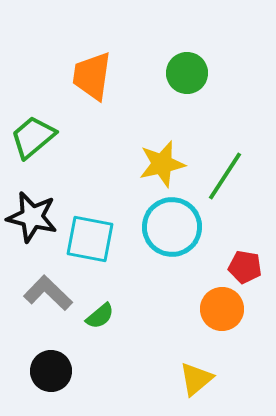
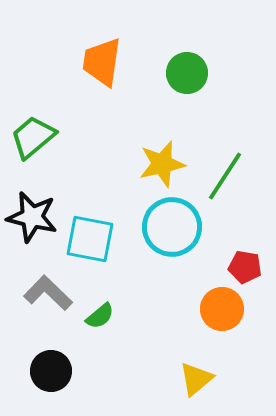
orange trapezoid: moved 10 px right, 14 px up
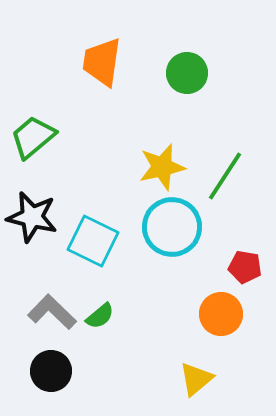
yellow star: moved 3 px down
cyan square: moved 3 px right, 2 px down; rotated 15 degrees clockwise
gray L-shape: moved 4 px right, 19 px down
orange circle: moved 1 px left, 5 px down
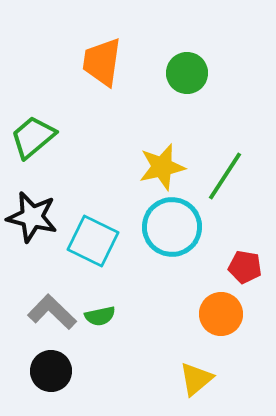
green semicircle: rotated 28 degrees clockwise
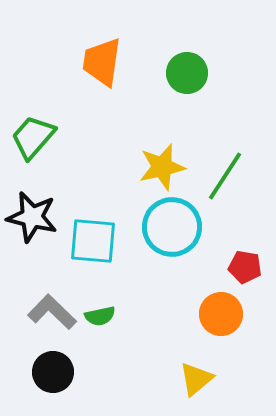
green trapezoid: rotated 9 degrees counterclockwise
cyan square: rotated 21 degrees counterclockwise
black circle: moved 2 px right, 1 px down
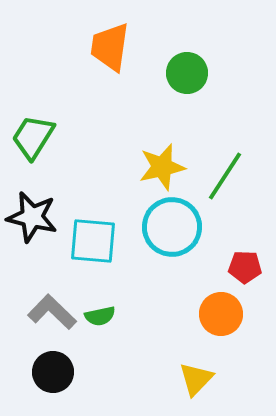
orange trapezoid: moved 8 px right, 15 px up
green trapezoid: rotated 9 degrees counterclockwise
red pentagon: rotated 8 degrees counterclockwise
yellow triangle: rotated 6 degrees counterclockwise
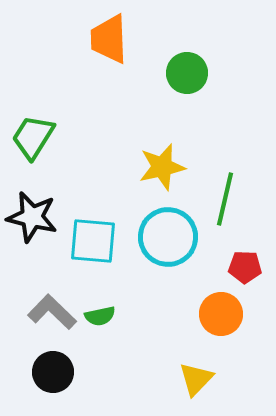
orange trapezoid: moved 1 px left, 8 px up; rotated 10 degrees counterclockwise
green line: moved 23 px down; rotated 20 degrees counterclockwise
cyan circle: moved 4 px left, 10 px down
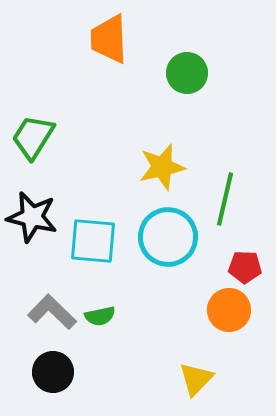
orange circle: moved 8 px right, 4 px up
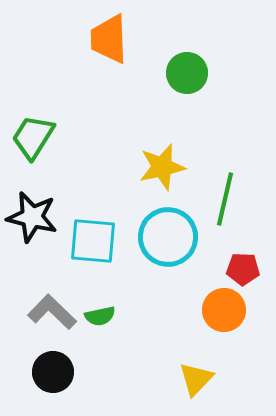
red pentagon: moved 2 px left, 2 px down
orange circle: moved 5 px left
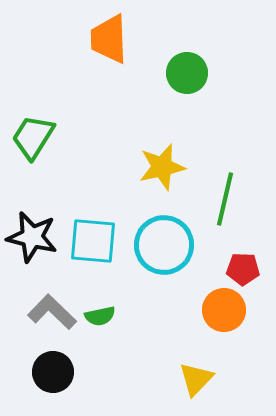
black star: moved 20 px down
cyan circle: moved 4 px left, 8 px down
